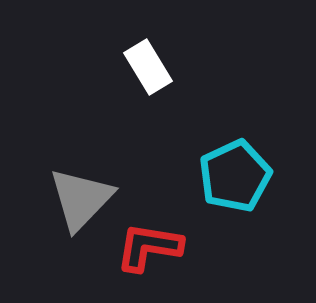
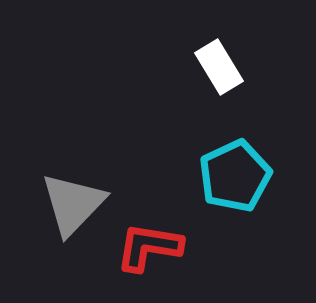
white rectangle: moved 71 px right
gray triangle: moved 8 px left, 5 px down
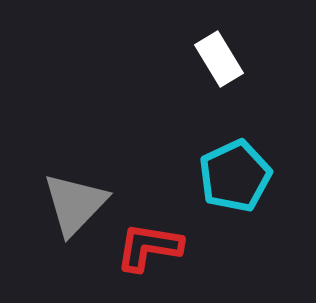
white rectangle: moved 8 px up
gray triangle: moved 2 px right
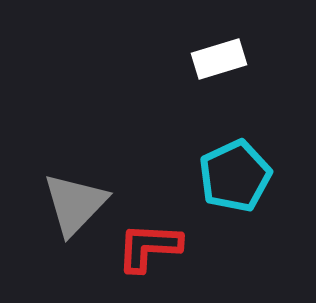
white rectangle: rotated 76 degrees counterclockwise
red L-shape: rotated 6 degrees counterclockwise
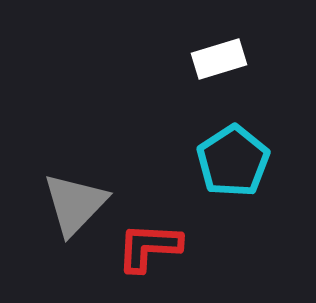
cyan pentagon: moved 2 px left, 15 px up; rotated 8 degrees counterclockwise
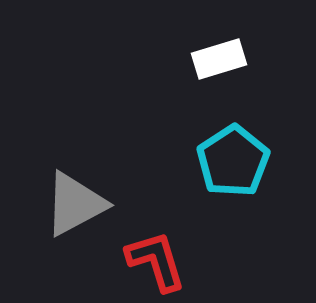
gray triangle: rotated 18 degrees clockwise
red L-shape: moved 7 px right, 14 px down; rotated 70 degrees clockwise
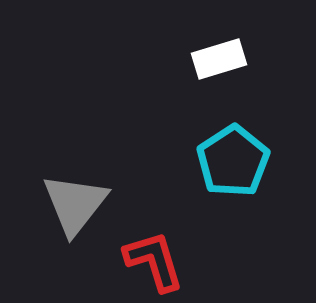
gray triangle: rotated 24 degrees counterclockwise
red L-shape: moved 2 px left
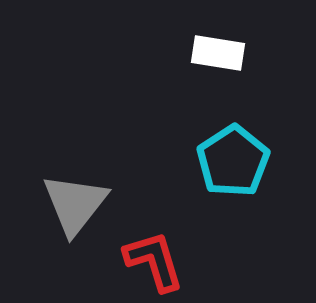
white rectangle: moved 1 px left, 6 px up; rotated 26 degrees clockwise
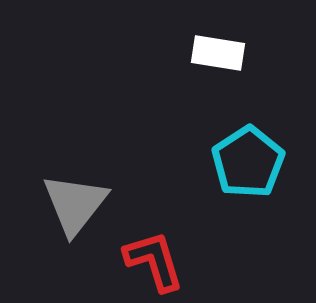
cyan pentagon: moved 15 px right, 1 px down
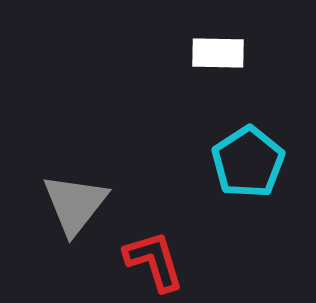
white rectangle: rotated 8 degrees counterclockwise
